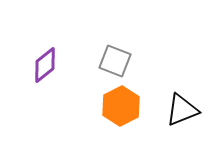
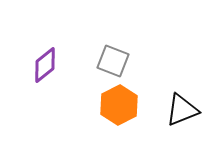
gray square: moved 2 px left
orange hexagon: moved 2 px left, 1 px up
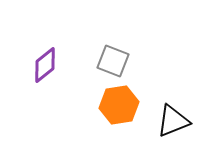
orange hexagon: rotated 18 degrees clockwise
black triangle: moved 9 px left, 11 px down
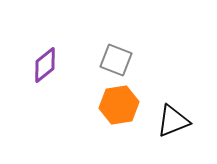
gray square: moved 3 px right, 1 px up
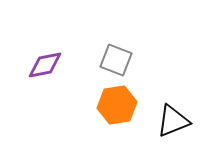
purple diamond: rotated 27 degrees clockwise
orange hexagon: moved 2 px left
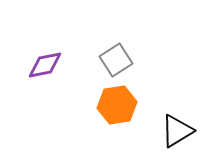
gray square: rotated 36 degrees clockwise
black triangle: moved 4 px right, 10 px down; rotated 9 degrees counterclockwise
